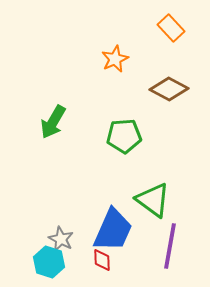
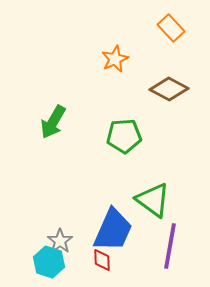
gray star: moved 1 px left, 2 px down; rotated 10 degrees clockwise
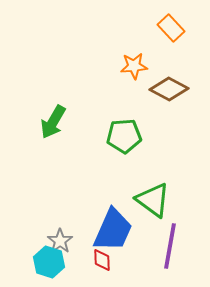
orange star: moved 19 px right, 7 px down; rotated 20 degrees clockwise
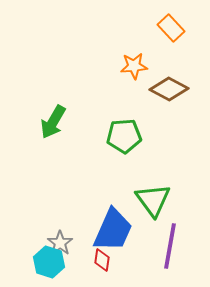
green triangle: rotated 18 degrees clockwise
gray star: moved 2 px down
red diamond: rotated 10 degrees clockwise
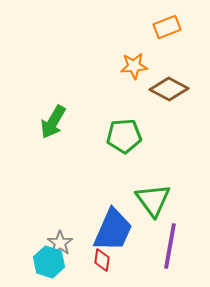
orange rectangle: moved 4 px left, 1 px up; rotated 68 degrees counterclockwise
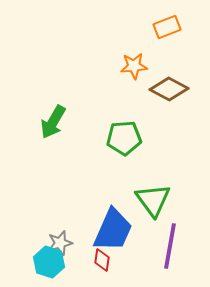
green pentagon: moved 2 px down
gray star: rotated 20 degrees clockwise
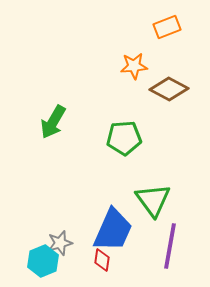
cyan hexagon: moved 6 px left, 1 px up; rotated 20 degrees clockwise
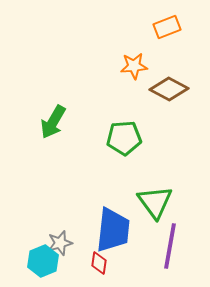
green triangle: moved 2 px right, 2 px down
blue trapezoid: rotated 18 degrees counterclockwise
red diamond: moved 3 px left, 3 px down
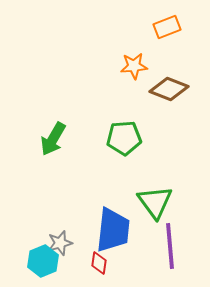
brown diamond: rotated 6 degrees counterclockwise
green arrow: moved 17 px down
purple line: rotated 15 degrees counterclockwise
